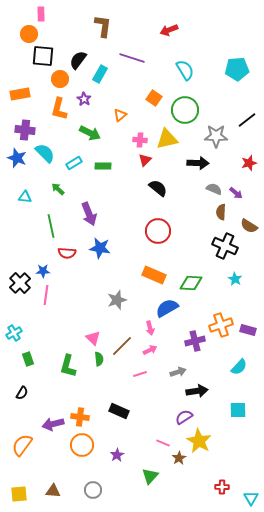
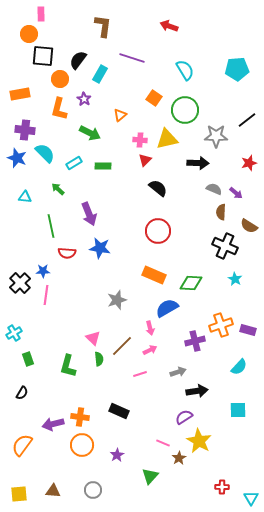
red arrow at (169, 30): moved 4 px up; rotated 42 degrees clockwise
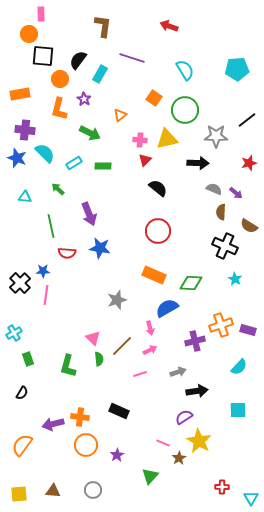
orange circle at (82, 445): moved 4 px right
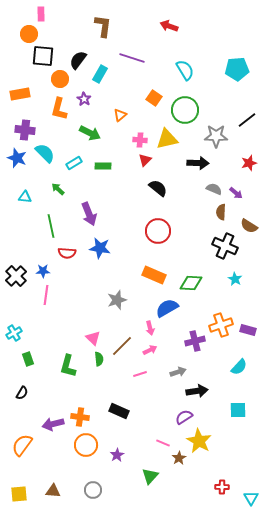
black cross at (20, 283): moved 4 px left, 7 px up
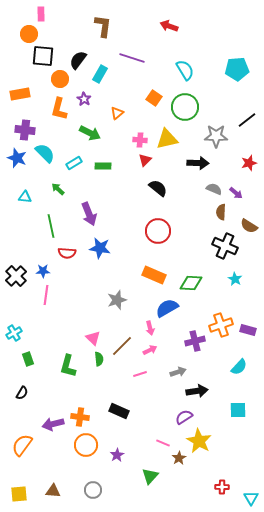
green circle at (185, 110): moved 3 px up
orange triangle at (120, 115): moved 3 px left, 2 px up
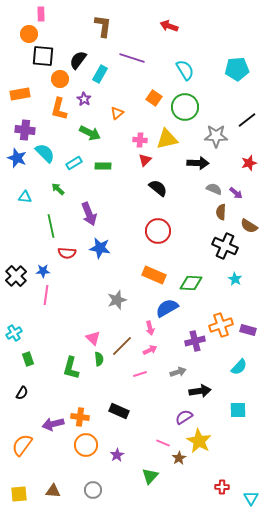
green L-shape at (68, 366): moved 3 px right, 2 px down
black arrow at (197, 391): moved 3 px right
